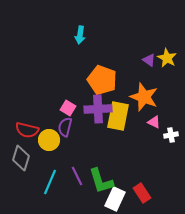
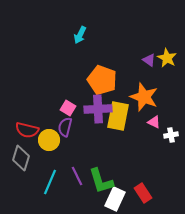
cyan arrow: rotated 18 degrees clockwise
red rectangle: moved 1 px right
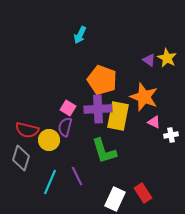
green L-shape: moved 3 px right, 30 px up
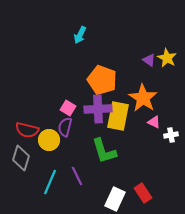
orange star: moved 1 px left, 1 px down; rotated 12 degrees clockwise
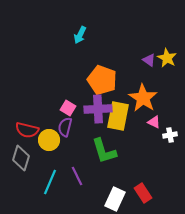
white cross: moved 1 px left
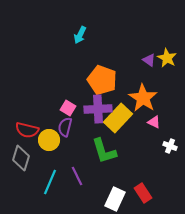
yellow rectangle: moved 2 px down; rotated 32 degrees clockwise
white cross: moved 11 px down; rotated 32 degrees clockwise
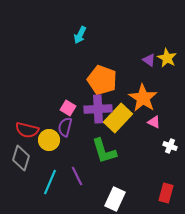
red rectangle: moved 23 px right; rotated 48 degrees clockwise
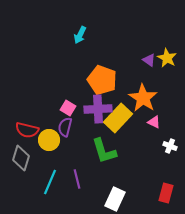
purple line: moved 3 px down; rotated 12 degrees clockwise
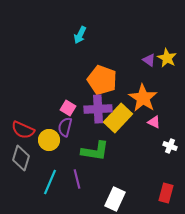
red semicircle: moved 4 px left; rotated 10 degrees clockwise
green L-shape: moved 9 px left; rotated 64 degrees counterclockwise
